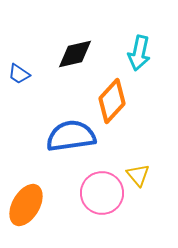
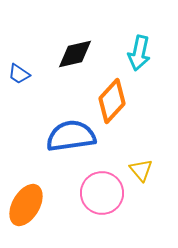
yellow triangle: moved 3 px right, 5 px up
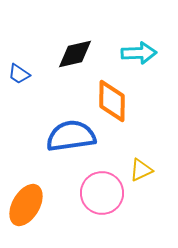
cyan arrow: rotated 104 degrees counterclockwise
orange diamond: rotated 42 degrees counterclockwise
yellow triangle: rotated 45 degrees clockwise
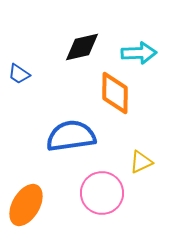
black diamond: moved 7 px right, 7 px up
orange diamond: moved 3 px right, 8 px up
yellow triangle: moved 8 px up
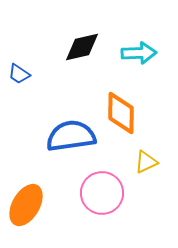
orange diamond: moved 6 px right, 20 px down
yellow triangle: moved 5 px right
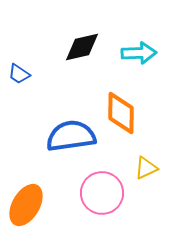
yellow triangle: moved 6 px down
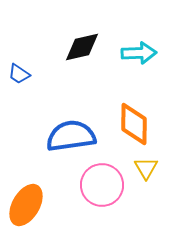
orange diamond: moved 13 px right, 11 px down
yellow triangle: rotated 35 degrees counterclockwise
pink circle: moved 8 px up
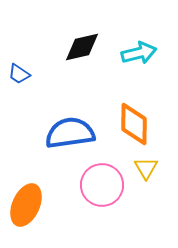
cyan arrow: rotated 12 degrees counterclockwise
blue semicircle: moved 1 px left, 3 px up
orange ellipse: rotated 6 degrees counterclockwise
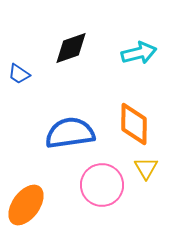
black diamond: moved 11 px left, 1 px down; rotated 6 degrees counterclockwise
orange ellipse: rotated 12 degrees clockwise
